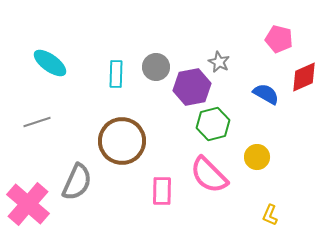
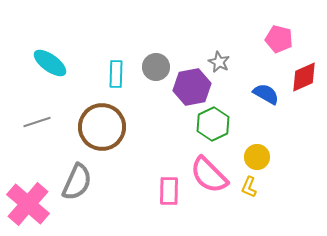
green hexagon: rotated 12 degrees counterclockwise
brown circle: moved 20 px left, 14 px up
pink rectangle: moved 7 px right
yellow L-shape: moved 21 px left, 28 px up
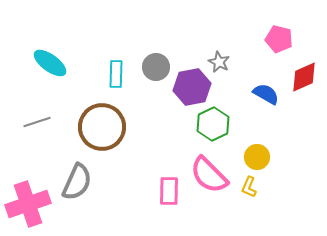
pink cross: rotated 30 degrees clockwise
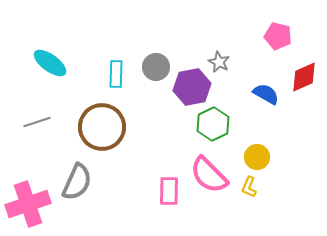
pink pentagon: moved 1 px left, 3 px up
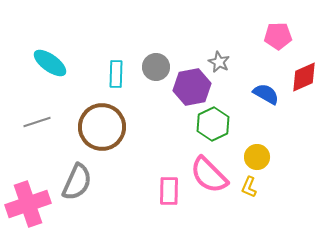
pink pentagon: rotated 16 degrees counterclockwise
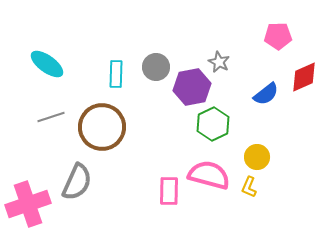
cyan ellipse: moved 3 px left, 1 px down
blue semicircle: rotated 112 degrees clockwise
gray line: moved 14 px right, 5 px up
pink semicircle: rotated 150 degrees clockwise
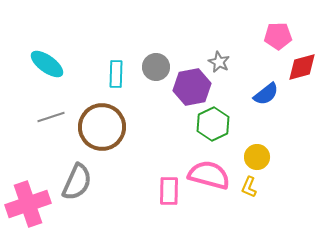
red diamond: moved 2 px left, 10 px up; rotated 8 degrees clockwise
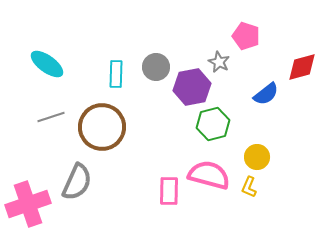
pink pentagon: moved 32 px left; rotated 20 degrees clockwise
green hexagon: rotated 12 degrees clockwise
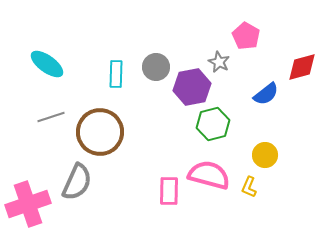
pink pentagon: rotated 12 degrees clockwise
brown circle: moved 2 px left, 5 px down
yellow circle: moved 8 px right, 2 px up
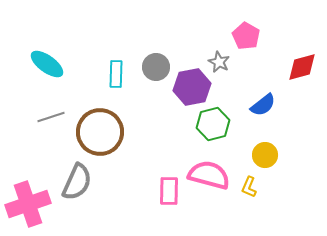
blue semicircle: moved 3 px left, 11 px down
